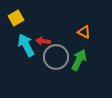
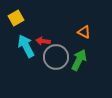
cyan arrow: moved 1 px down
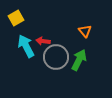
orange triangle: moved 1 px right, 1 px up; rotated 24 degrees clockwise
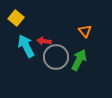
yellow square: rotated 21 degrees counterclockwise
red arrow: moved 1 px right
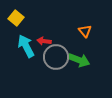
green arrow: rotated 85 degrees clockwise
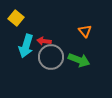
cyan arrow: rotated 135 degrees counterclockwise
gray circle: moved 5 px left
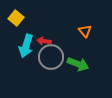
green arrow: moved 1 px left, 4 px down
